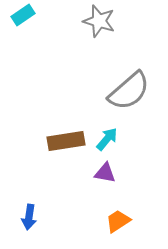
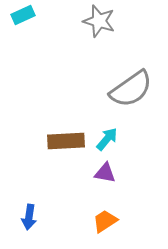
cyan rectangle: rotated 10 degrees clockwise
gray semicircle: moved 2 px right, 2 px up; rotated 6 degrees clockwise
brown rectangle: rotated 6 degrees clockwise
orange trapezoid: moved 13 px left
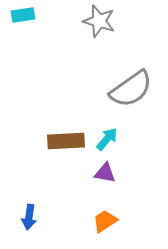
cyan rectangle: rotated 15 degrees clockwise
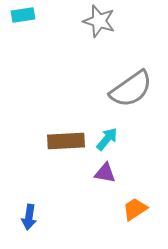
orange trapezoid: moved 30 px right, 12 px up
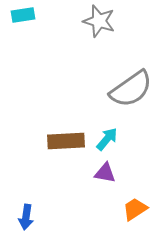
blue arrow: moved 3 px left
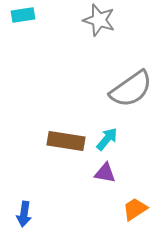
gray star: moved 1 px up
brown rectangle: rotated 12 degrees clockwise
blue arrow: moved 2 px left, 3 px up
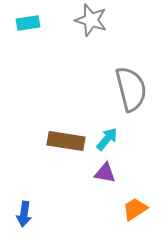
cyan rectangle: moved 5 px right, 8 px down
gray star: moved 8 px left
gray semicircle: rotated 69 degrees counterclockwise
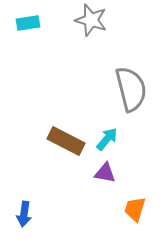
brown rectangle: rotated 18 degrees clockwise
orange trapezoid: rotated 40 degrees counterclockwise
